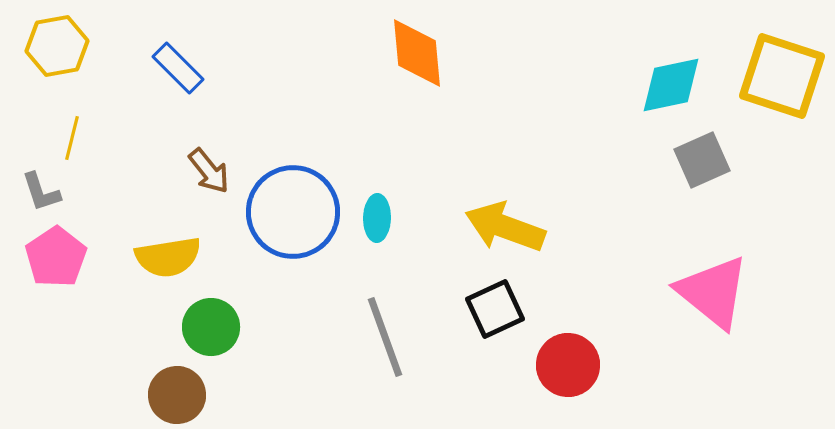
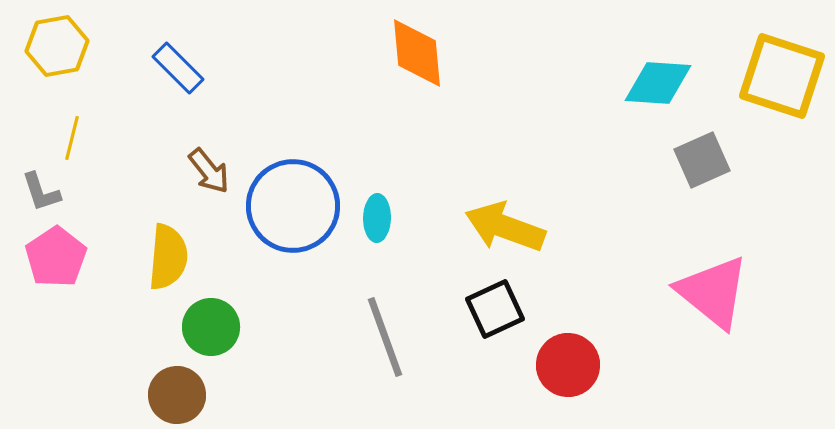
cyan diamond: moved 13 px left, 2 px up; rotated 16 degrees clockwise
blue circle: moved 6 px up
yellow semicircle: rotated 76 degrees counterclockwise
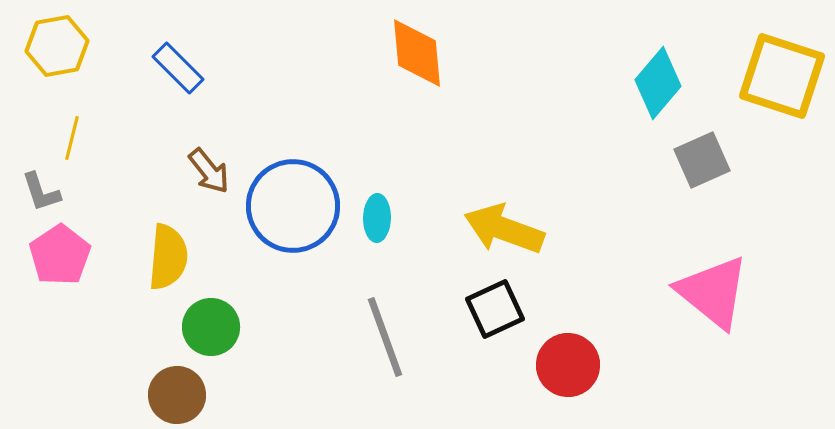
cyan diamond: rotated 54 degrees counterclockwise
yellow arrow: moved 1 px left, 2 px down
pink pentagon: moved 4 px right, 2 px up
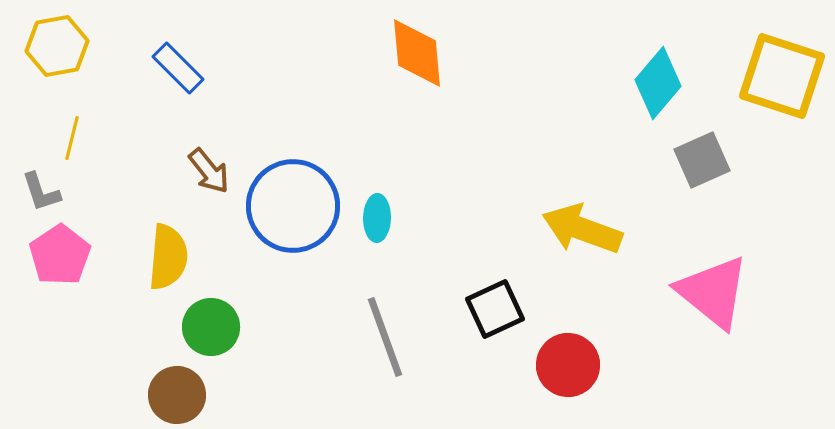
yellow arrow: moved 78 px right
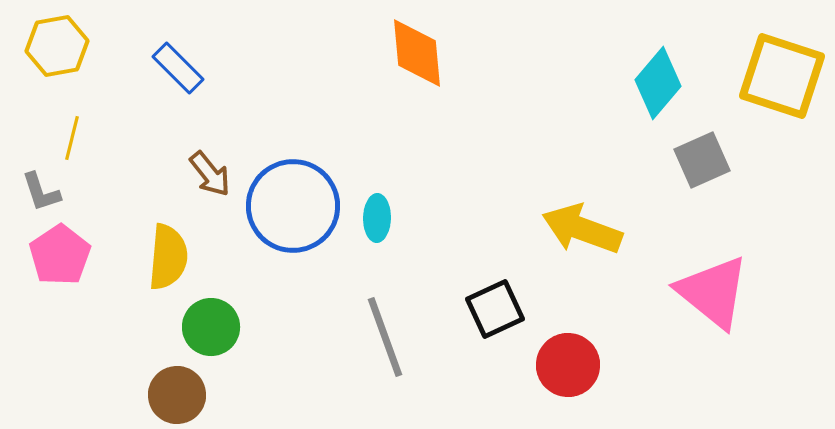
brown arrow: moved 1 px right, 3 px down
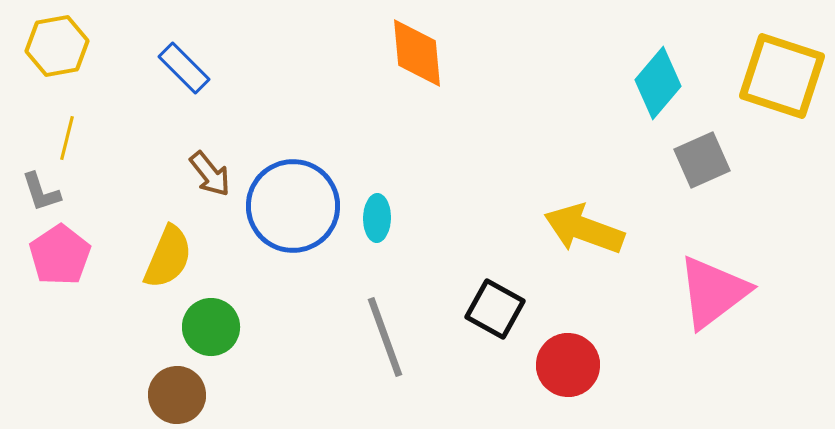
blue rectangle: moved 6 px right
yellow line: moved 5 px left
yellow arrow: moved 2 px right
yellow semicircle: rotated 18 degrees clockwise
pink triangle: rotated 44 degrees clockwise
black square: rotated 36 degrees counterclockwise
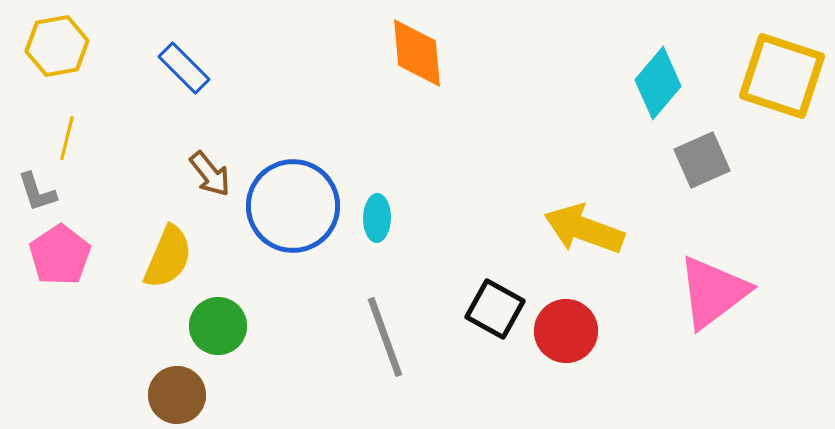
gray L-shape: moved 4 px left
green circle: moved 7 px right, 1 px up
red circle: moved 2 px left, 34 px up
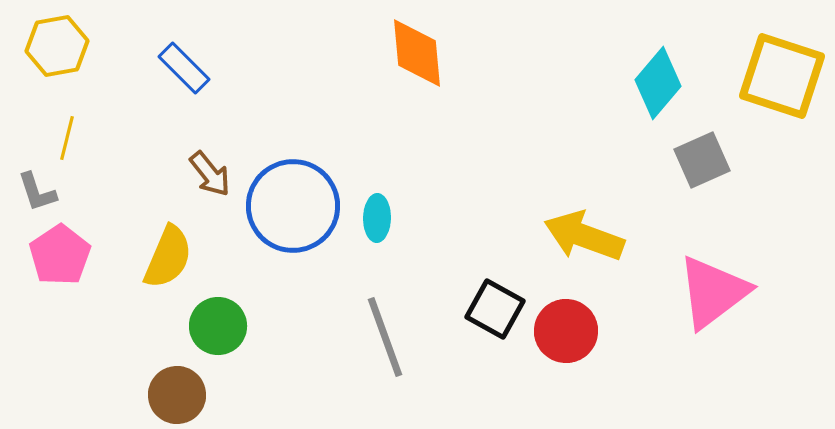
yellow arrow: moved 7 px down
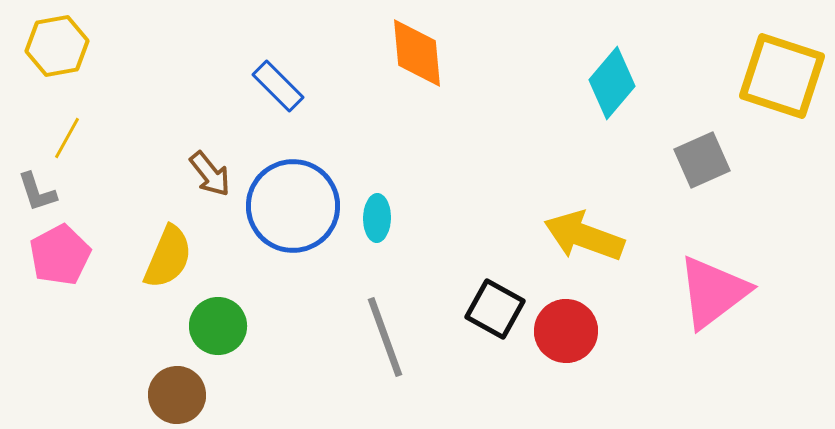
blue rectangle: moved 94 px right, 18 px down
cyan diamond: moved 46 px left
yellow line: rotated 15 degrees clockwise
pink pentagon: rotated 6 degrees clockwise
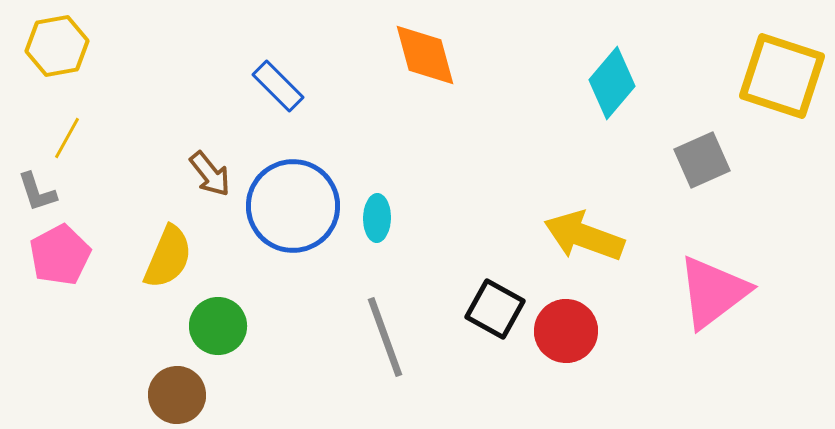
orange diamond: moved 8 px right, 2 px down; rotated 10 degrees counterclockwise
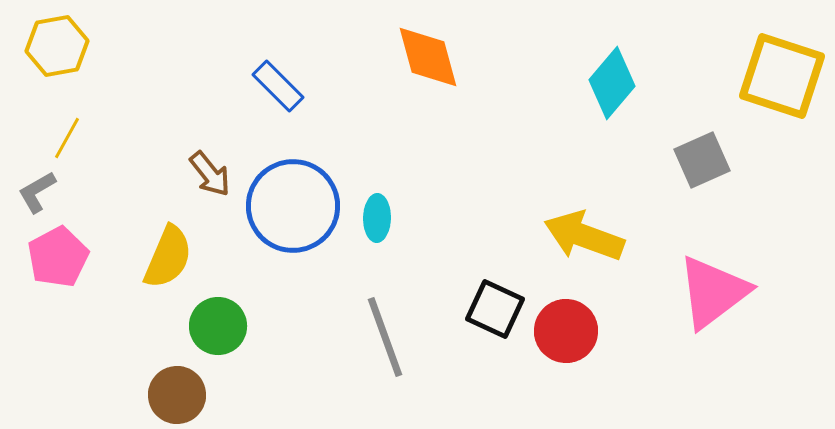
orange diamond: moved 3 px right, 2 px down
gray L-shape: rotated 78 degrees clockwise
pink pentagon: moved 2 px left, 2 px down
black square: rotated 4 degrees counterclockwise
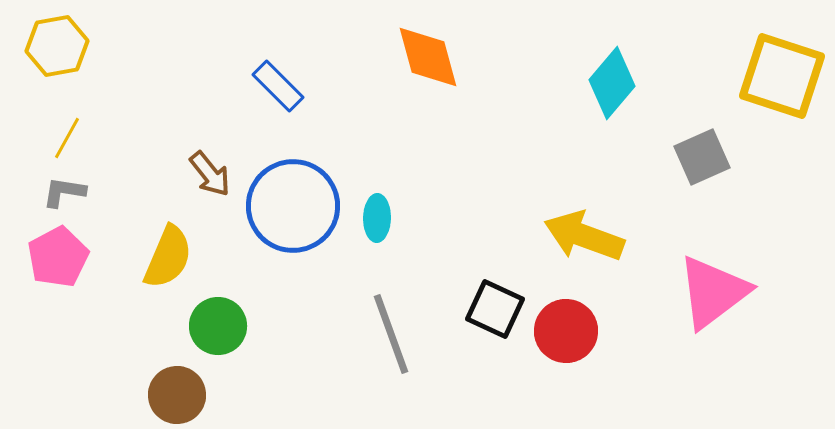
gray square: moved 3 px up
gray L-shape: moved 27 px right; rotated 39 degrees clockwise
gray line: moved 6 px right, 3 px up
